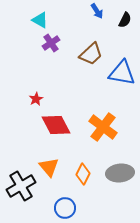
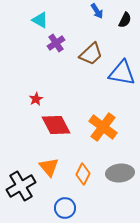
purple cross: moved 5 px right
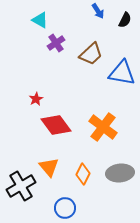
blue arrow: moved 1 px right
red diamond: rotated 8 degrees counterclockwise
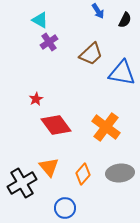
purple cross: moved 7 px left, 1 px up
orange cross: moved 3 px right
orange diamond: rotated 15 degrees clockwise
black cross: moved 1 px right, 3 px up
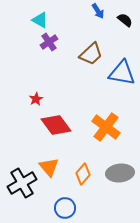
black semicircle: rotated 77 degrees counterclockwise
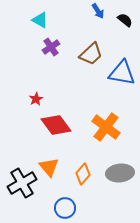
purple cross: moved 2 px right, 5 px down
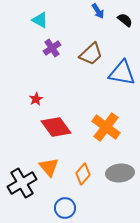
purple cross: moved 1 px right, 1 px down
red diamond: moved 2 px down
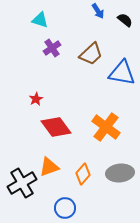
cyan triangle: rotated 12 degrees counterclockwise
orange triangle: rotated 50 degrees clockwise
